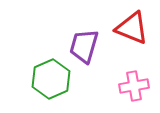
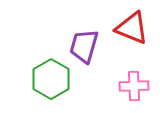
green hexagon: rotated 6 degrees counterclockwise
pink cross: rotated 8 degrees clockwise
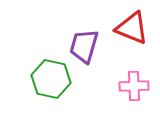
green hexagon: rotated 18 degrees counterclockwise
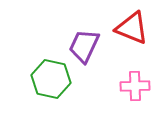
purple trapezoid: rotated 9 degrees clockwise
pink cross: moved 1 px right
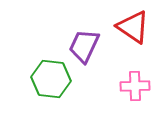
red triangle: moved 1 px right, 1 px up; rotated 12 degrees clockwise
green hexagon: rotated 6 degrees counterclockwise
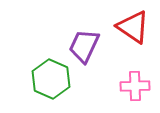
green hexagon: rotated 18 degrees clockwise
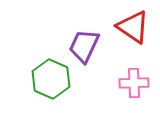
pink cross: moved 1 px left, 3 px up
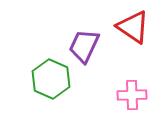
pink cross: moved 2 px left, 12 px down
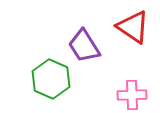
purple trapezoid: rotated 57 degrees counterclockwise
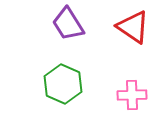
purple trapezoid: moved 16 px left, 22 px up
green hexagon: moved 12 px right, 5 px down
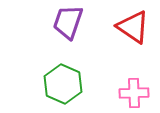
purple trapezoid: moved 2 px up; rotated 51 degrees clockwise
pink cross: moved 2 px right, 2 px up
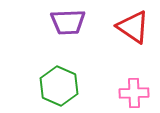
purple trapezoid: rotated 111 degrees counterclockwise
green hexagon: moved 4 px left, 2 px down
